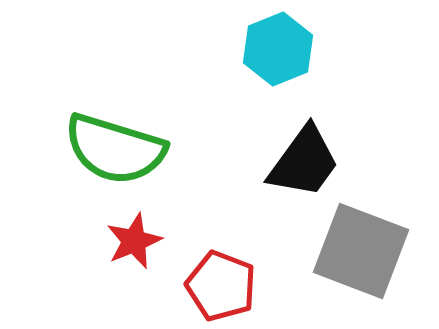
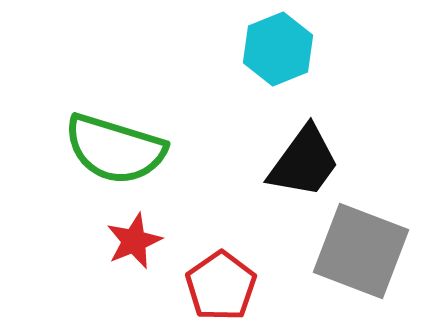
red pentagon: rotated 16 degrees clockwise
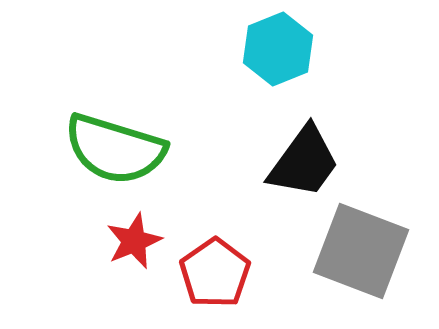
red pentagon: moved 6 px left, 13 px up
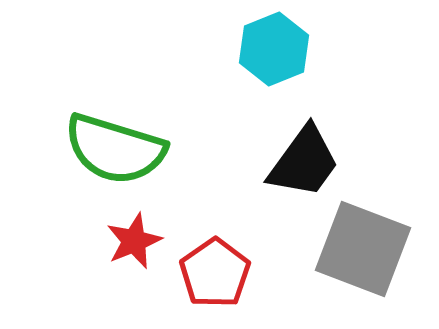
cyan hexagon: moved 4 px left
gray square: moved 2 px right, 2 px up
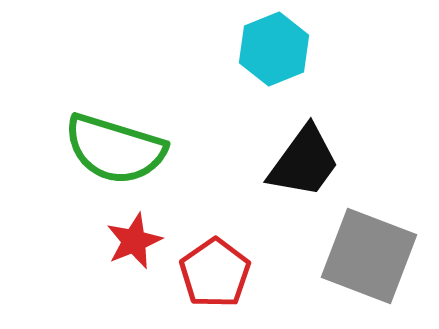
gray square: moved 6 px right, 7 px down
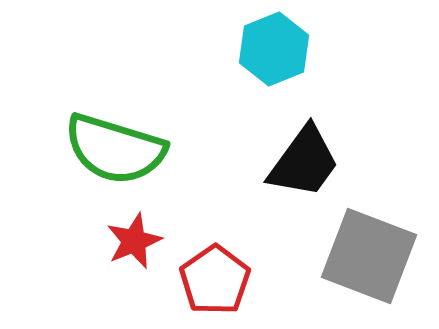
red pentagon: moved 7 px down
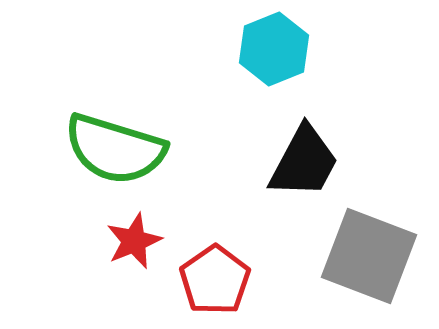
black trapezoid: rotated 8 degrees counterclockwise
